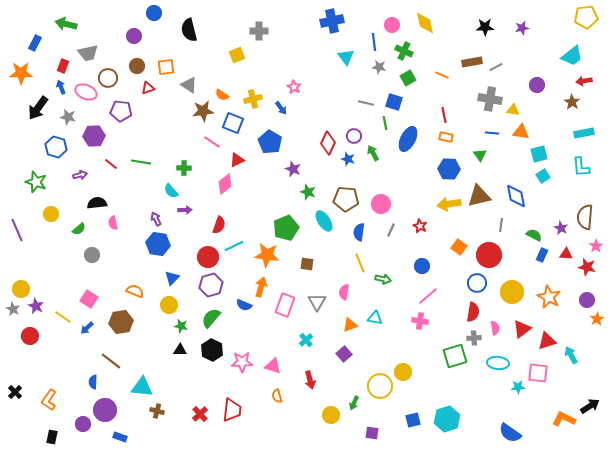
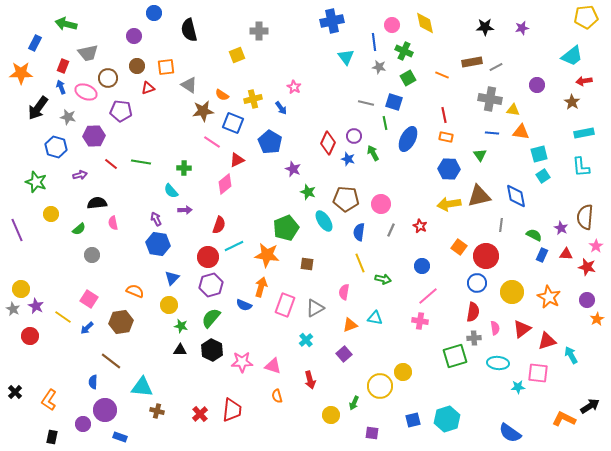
red circle at (489, 255): moved 3 px left, 1 px down
gray triangle at (317, 302): moved 2 px left, 6 px down; rotated 30 degrees clockwise
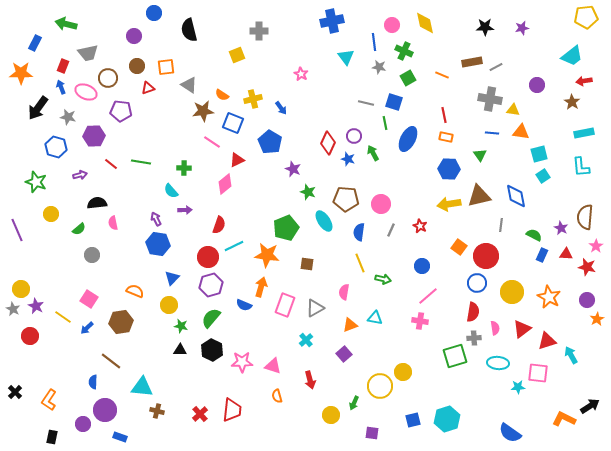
pink star at (294, 87): moved 7 px right, 13 px up
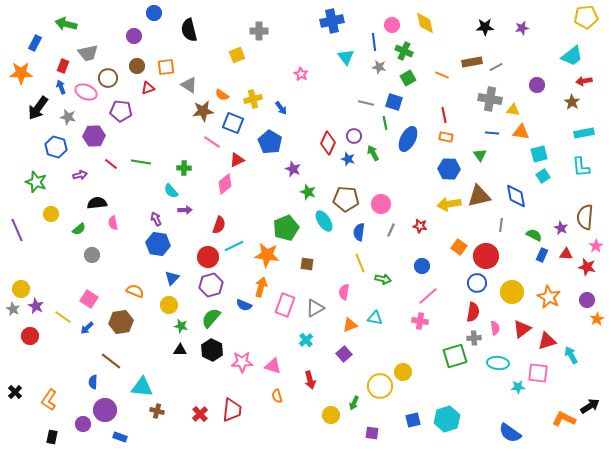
red star at (420, 226): rotated 16 degrees counterclockwise
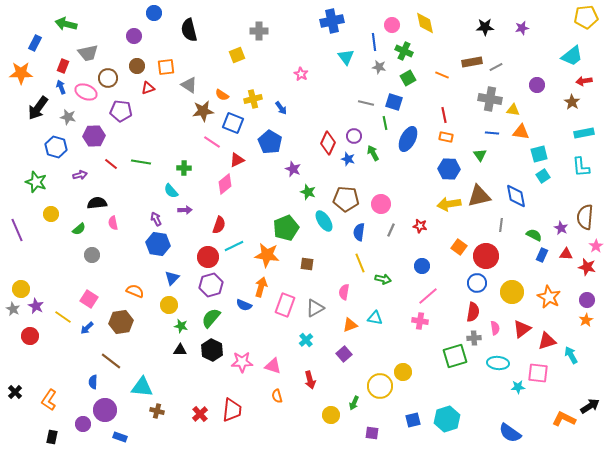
orange star at (597, 319): moved 11 px left, 1 px down
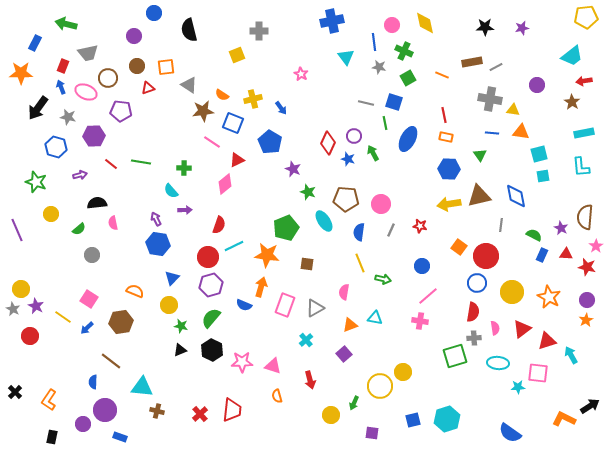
cyan square at (543, 176): rotated 24 degrees clockwise
black triangle at (180, 350): rotated 24 degrees counterclockwise
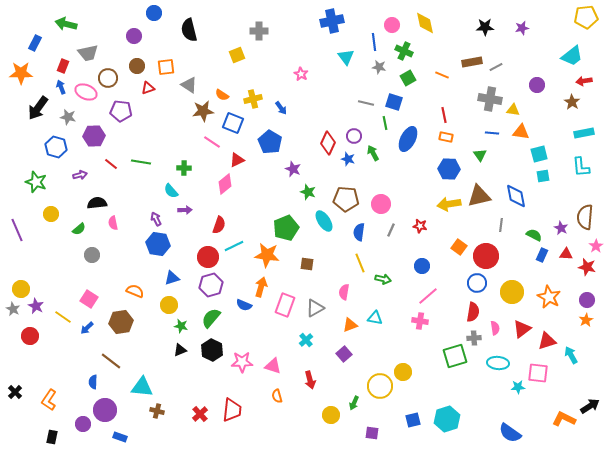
blue triangle at (172, 278): rotated 28 degrees clockwise
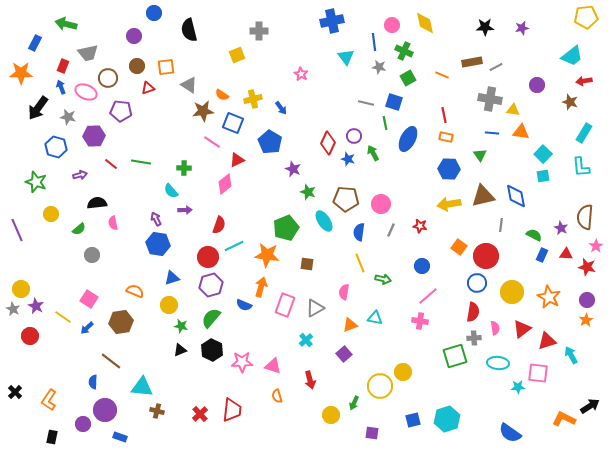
brown star at (572, 102): moved 2 px left; rotated 14 degrees counterclockwise
cyan rectangle at (584, 133): rotated 48 degrees counterclockwise
cyan square at (539, 154): moved 4 px right; rotated 30 degrees counterclockwise
brown triangle at (479, 196): moved 4 px right
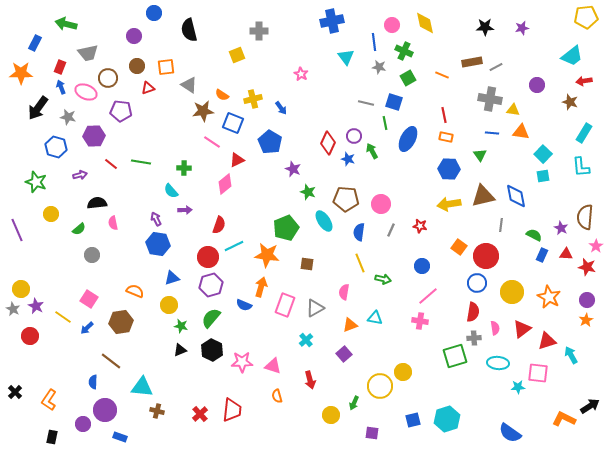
red rectangle at (63, 66): moved 3 px left, 1 px down
green arrow at (373, 153): moved 1 px left, 2 px up
